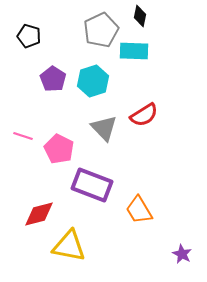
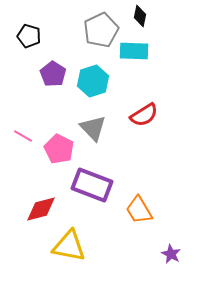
purple pentagon: moved 5 px up
gray triangle: moved 11 px left
pink line: rotated 12 degrees clockwise
red diamond: moved 2 px right, 5 px up
purple star: moved 11 px left
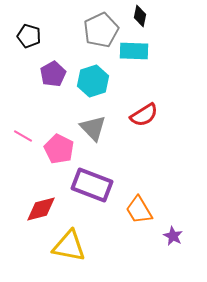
purple pentagon: rotated 10 degrees clockwise
purple star: moved 2 px right, 18 px up
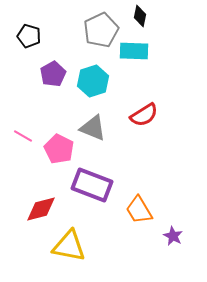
gray triangle: rotated 24 degrees counterclockwise
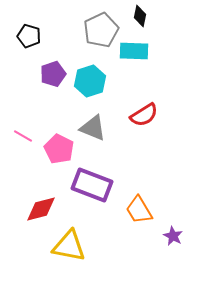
purple pentagon: rotated 10 degrees clockwise
cyan hexagon: moved 3 px left
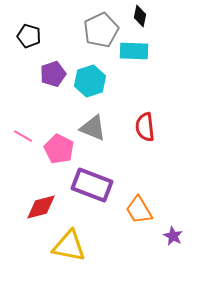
red semicircle: moved 1 px right, 12 px down; rotated 116 degrees clockwise
red diamond: moved 2 px up
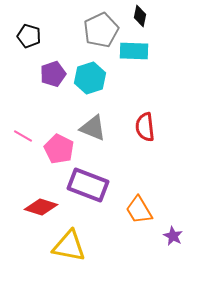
cyan hexagon: moved 3 px up
purple rectangle: moved 4 px left
red diamond: rotated 32 degrees clockwise
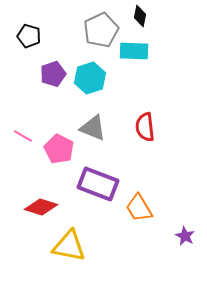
purple rectangle: moved 10 px right, 1 px up
orange trapezoid: moved 2 px up
purple star: moved 12 px right
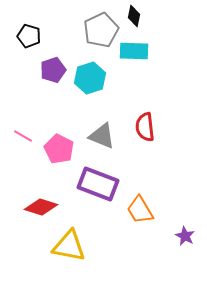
black diamond: moved 6 px left
purple pentagon: moved 4 px up
gray triangle: moved 9 px right, 8 px down
orange trapezoid: moved 1 px right, 2 px down
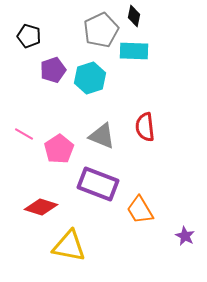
pink line: moved 1 px right, 2 px up
pink pentagon: rotated 12 degrees clockwise
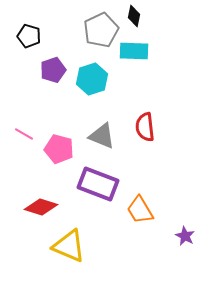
cyan hexagon: moved 2 px right, 1 px down
pink pentagon: rotated 24 degrees counterclockwise
yellow triangle: rotated 12 degrees clockwise
